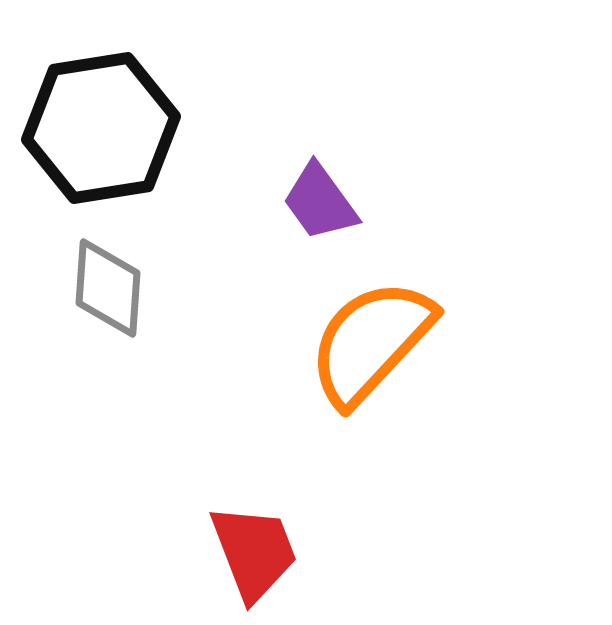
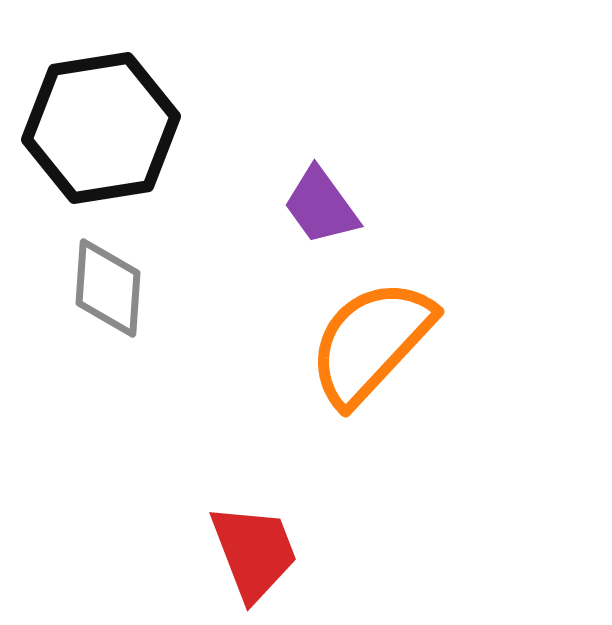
purple trapezoid: moved 1 px right, 4 px down
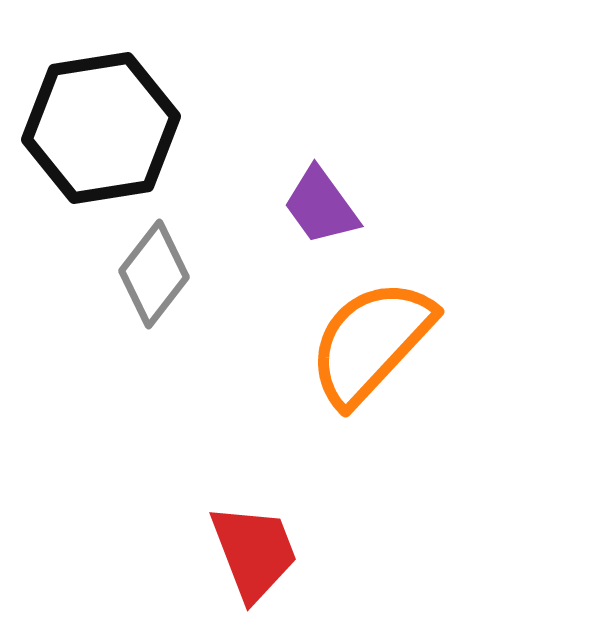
gray diamond: moved 46 px right, 14 px up; rotated 34 degrees clockwise
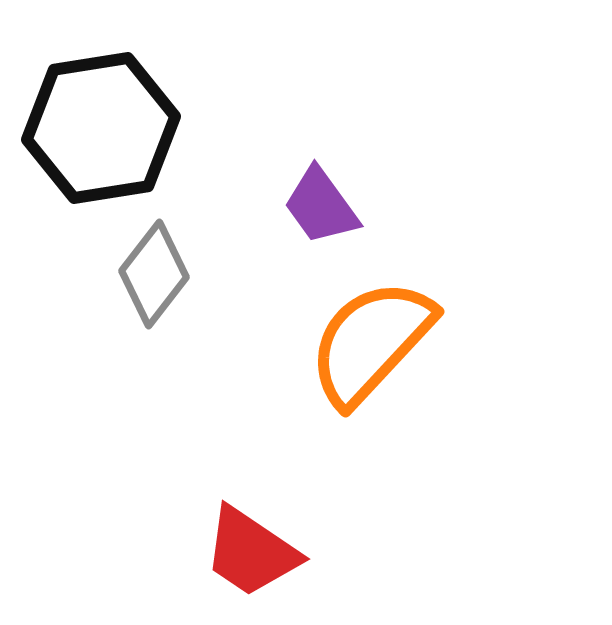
red trapezoid: moved 3 px left; rotated 145 degrees clockwise
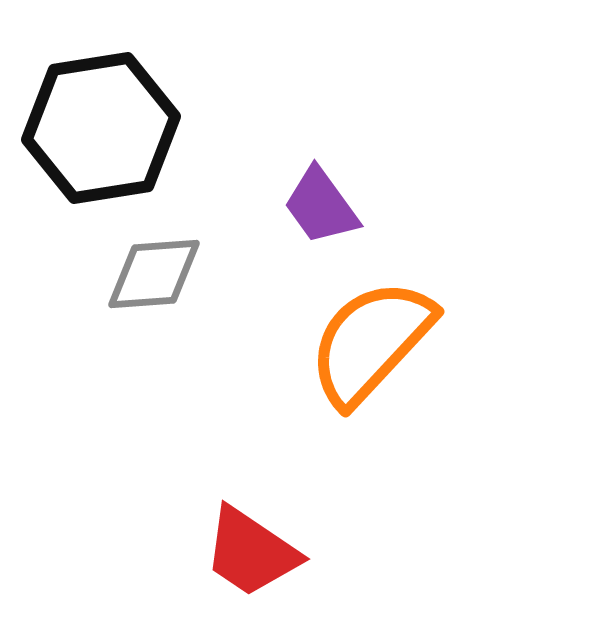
gray diamond: rotated 48 degrees clockwise
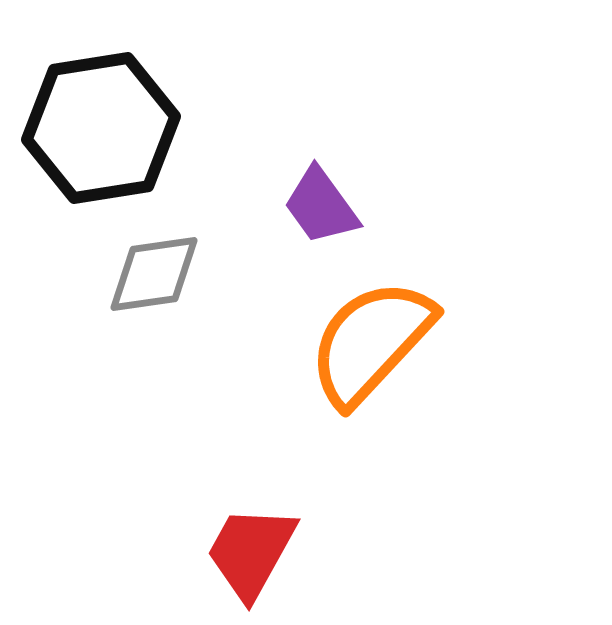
gray diamond: rotated 4 degrees counterclockwise
red trapezoid: rotated 85 degrees clockwise
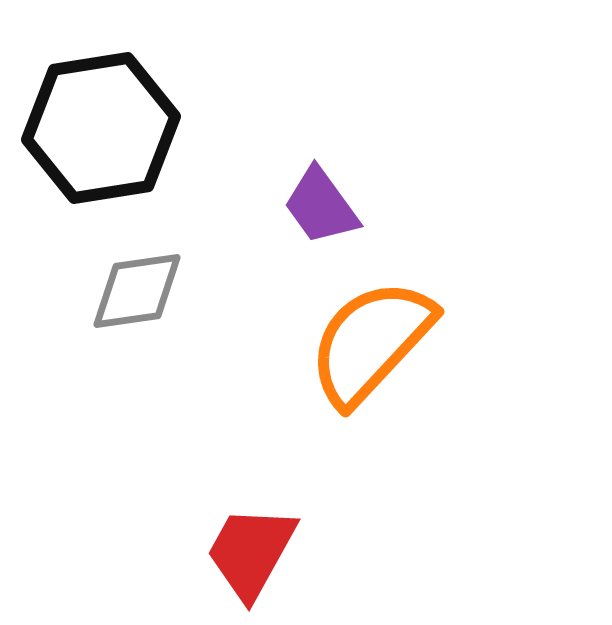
gray diamond: moved 17 px left, 17 px down
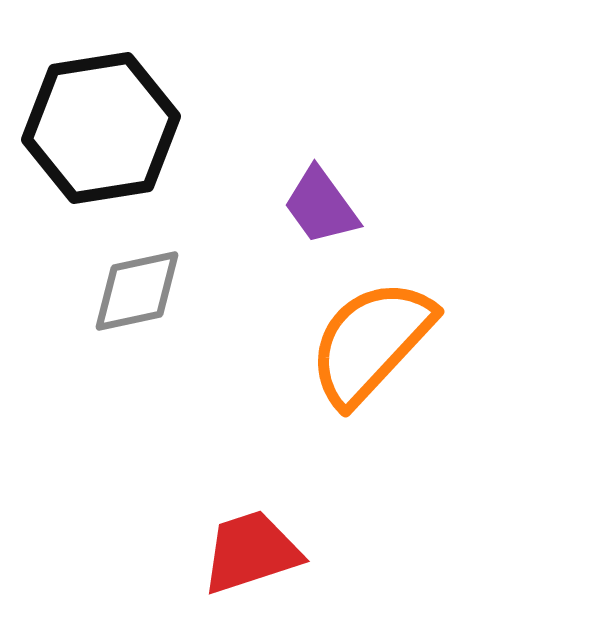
gray diamond: rotated 4 degrees counterclockwise
red trapezoid: rotated 43 degrees clockwise
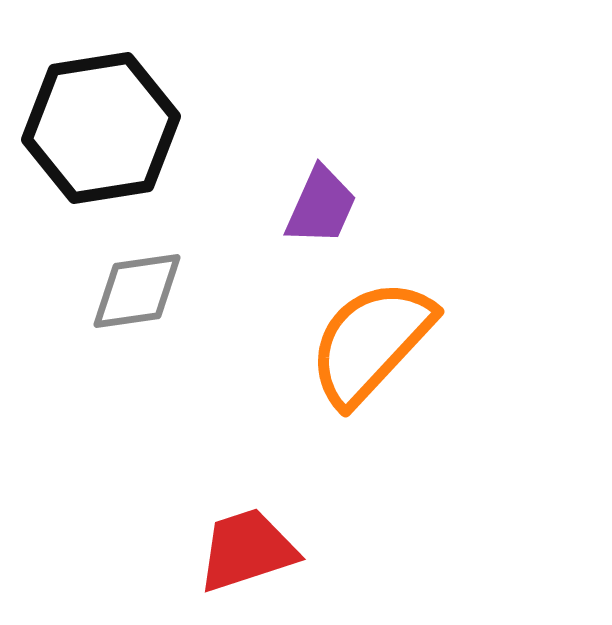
purple trapezoid: rotated 120 degrees counterclockwise
gray diamond: rotated 4 degrees clockwise
red trapezoid: moved 4 px left, 2 px up
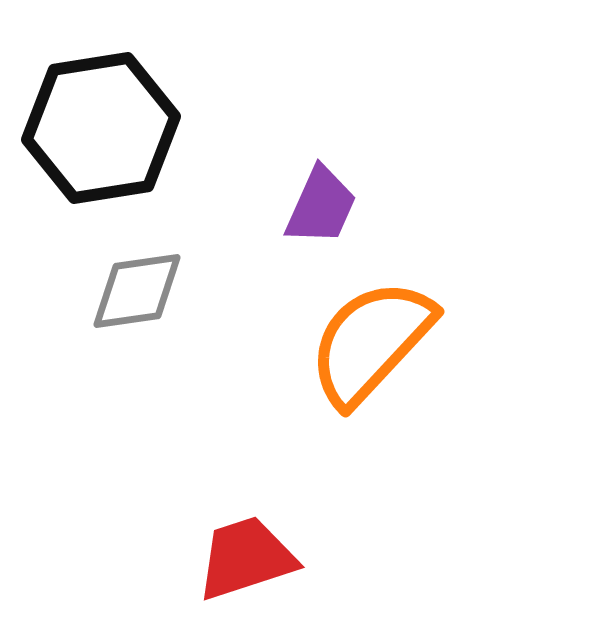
red trapezoid: moved 1 px left, 8 px down
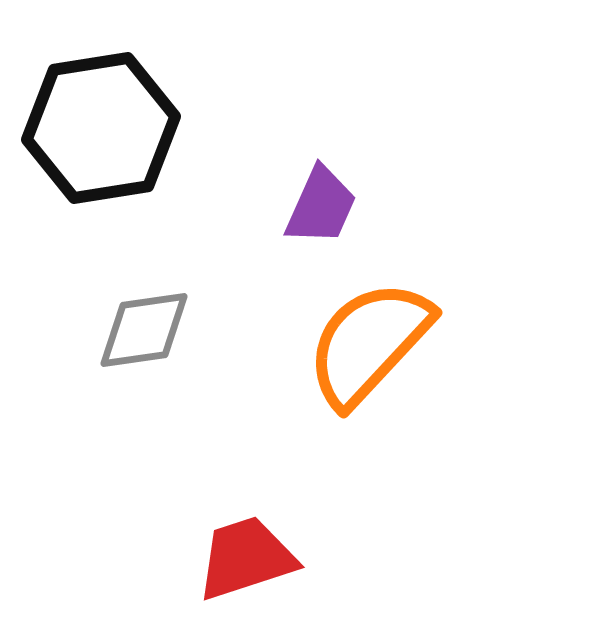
gray diamond: moved 7 px right, 39 px down
orange semicircle: moved 2 px left, 1 px down
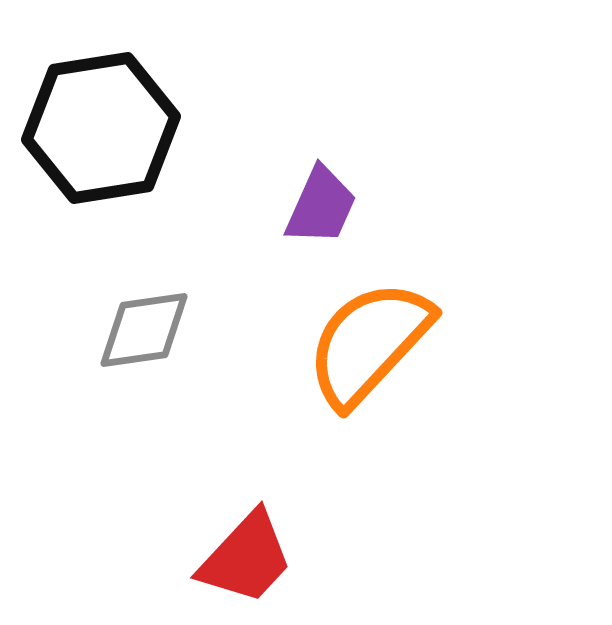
red trapezoid: rotated 151 degrees clockwise
